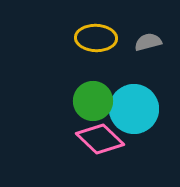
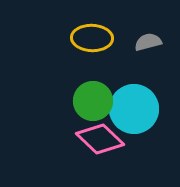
yellow ellipse: moved 4 px left
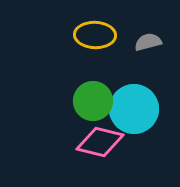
yellow ellipse: moved 3 px right, 3 px up
pink diamond: moved 3 px down; rotated 30 degrees counterclockwise
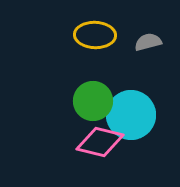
cyan circle: moved 3 px left, 6 px down
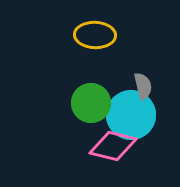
gray semicircle: moved 5 px left, 44 px down; rotated 92 degrees clockwise
green circle: moved 2 px left, 2 px down
pink diamond: moved 13 px right, 4 px down
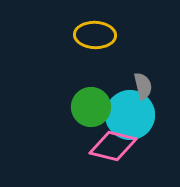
green circle: moved 4 px down
cyan circle: moved 1 px left
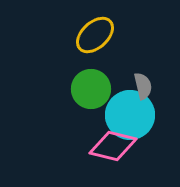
yellow ellipse: rotated 45 degrees counterclockwise
green circle: moved 18 px up
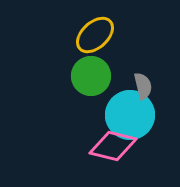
green circle: moved 13 px up
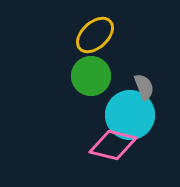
gray semicircle: moved 1 px right, 1 px down; rotated 8 degrees counterclockwise
pink diamond: moved 1 px up
